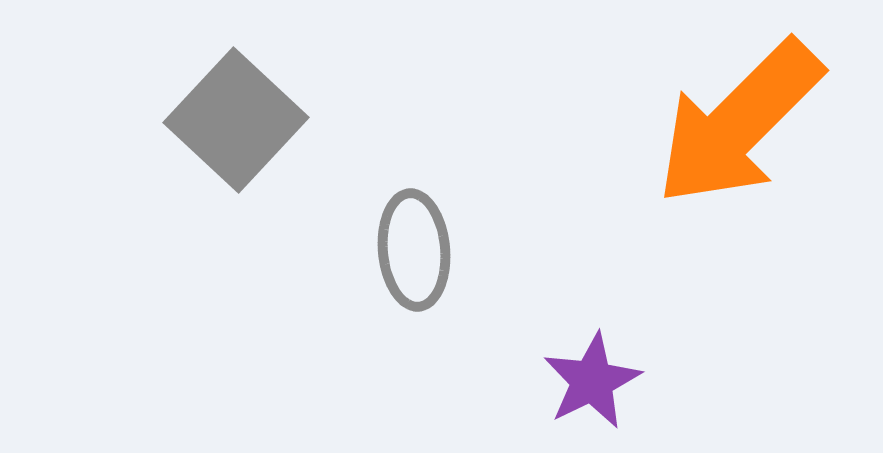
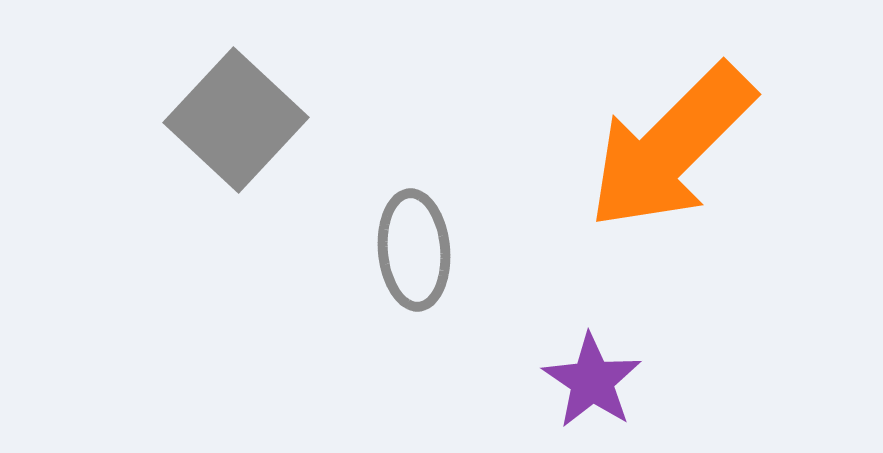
orange arrow: moved 68 px left, 24 px down
purple star: rotated 12 degrees counterclockwise
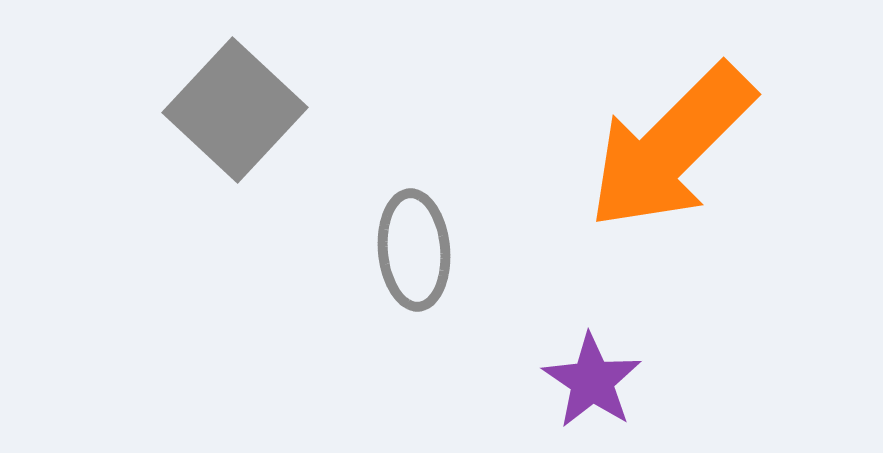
gray square: moved 1 px left, 10 px up
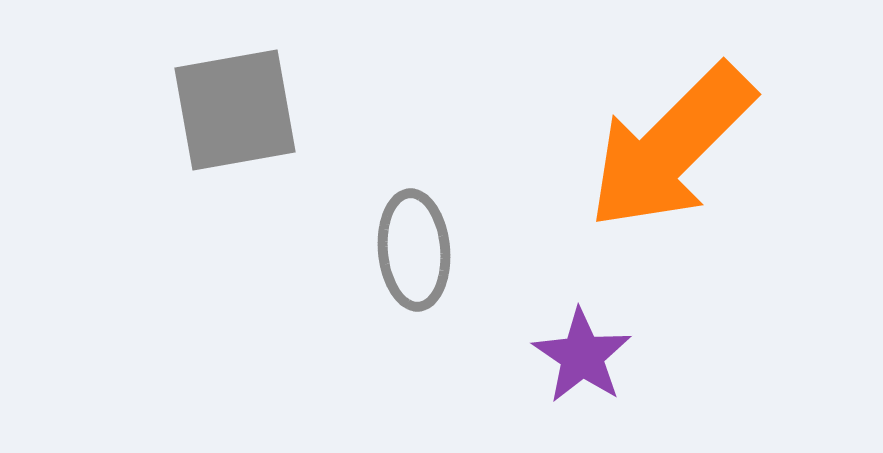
gray square: rotated 37 degrees clockwise
purple star: moved 10 px left, 25 px up
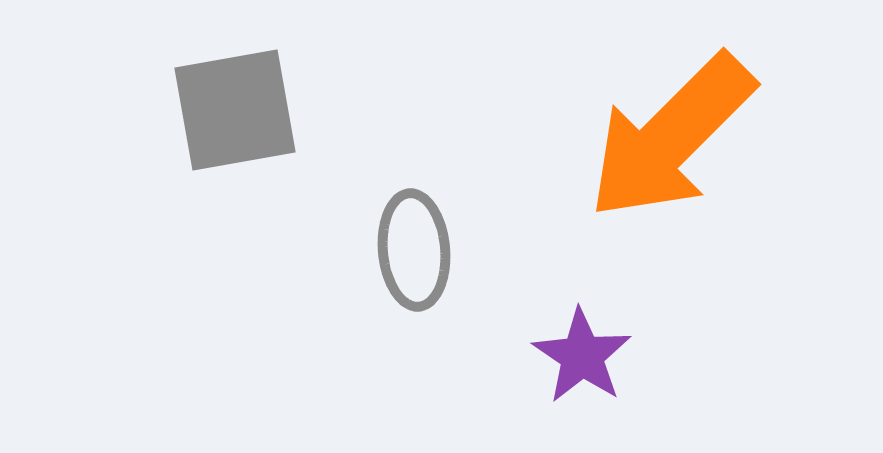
orange arrow: moved 10 px up
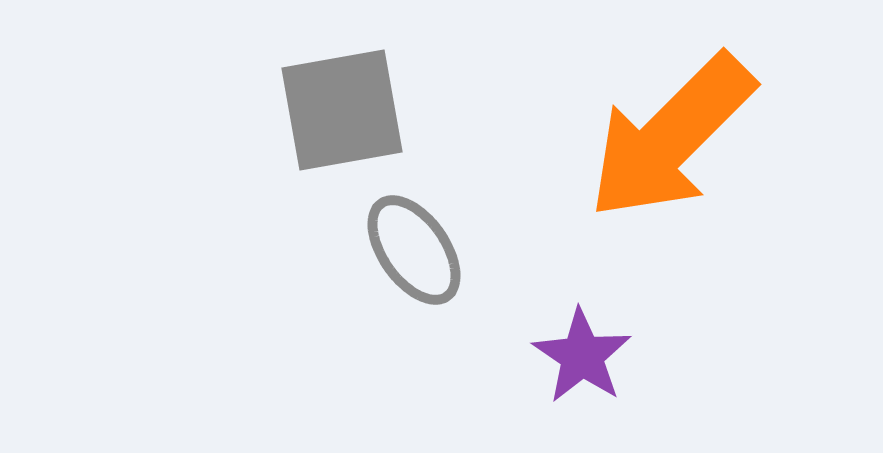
gray square: moved 107 px right
gray ellipse: rotated 30 degrees counterclockwise
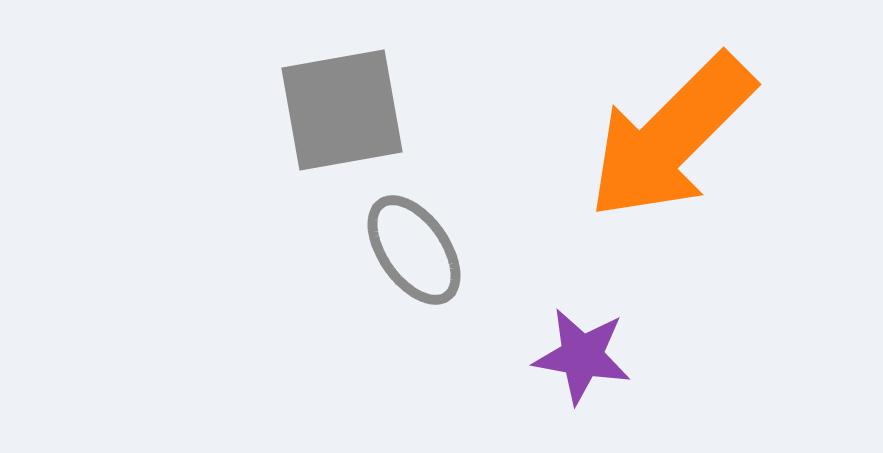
purple star: rotated 24 degrees counterclockwise
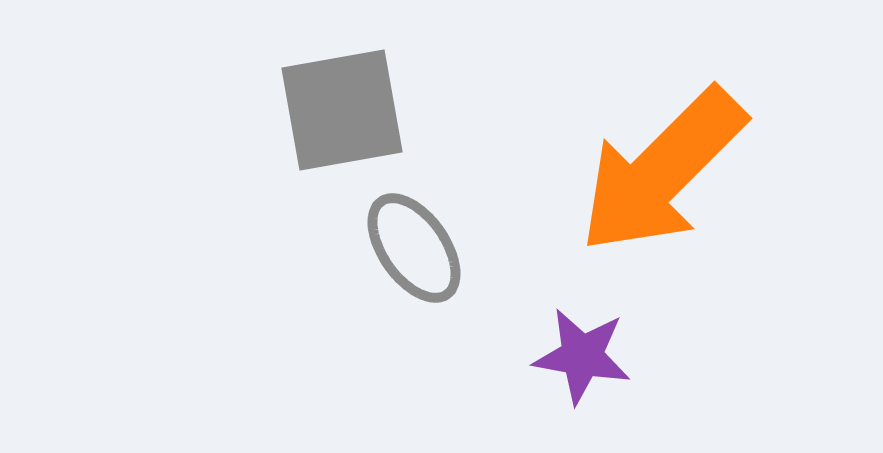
orange arrow: moved 9 px left, 34 px down
gray ellipse: moved 2 px up
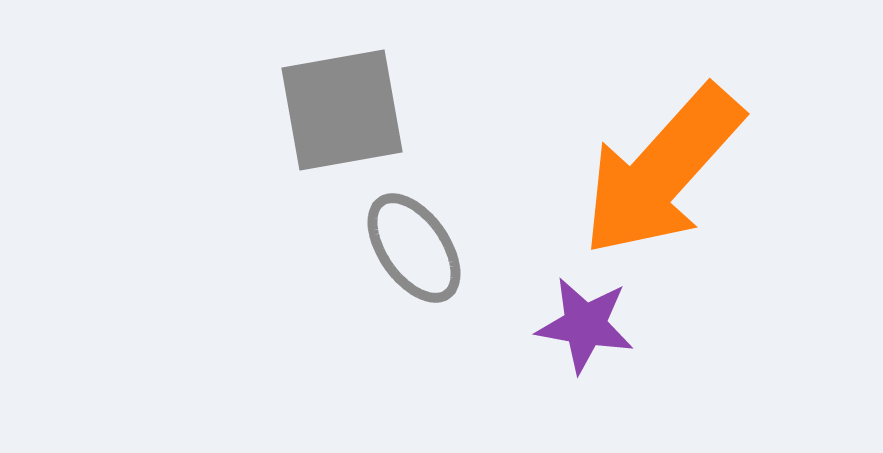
orange arrow: rotated 3 degrees counterclockwise
purple star: moved 3 px right, 31 px up
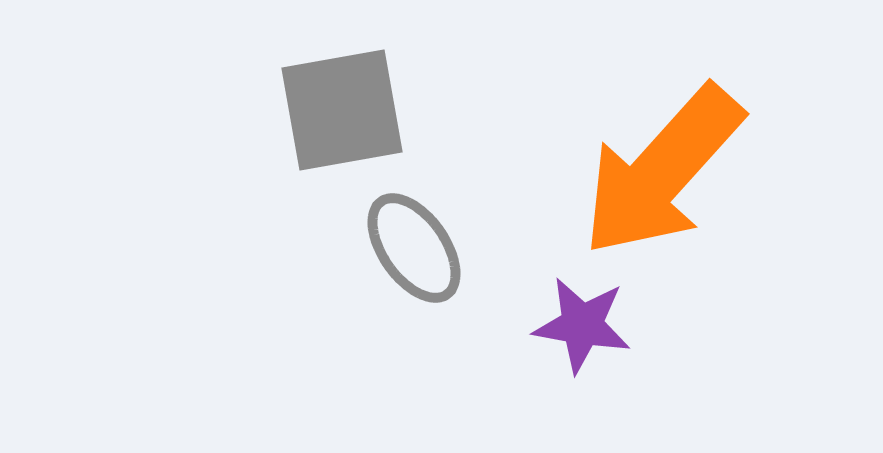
purple star: moved 3 px left
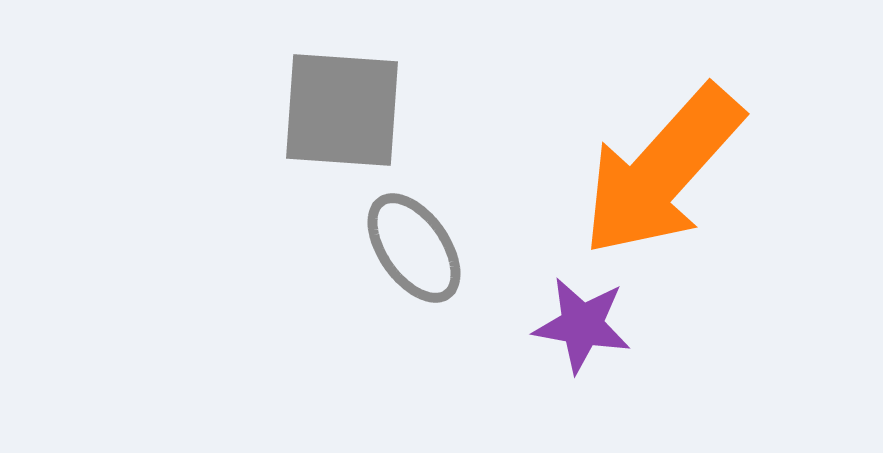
gray square: rotated 14 degrees clockwise
